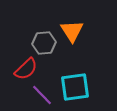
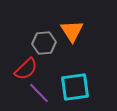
purple line: moved 3 px left, 2 px up
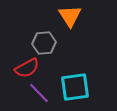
orange triangle: moved 2 px left, 15 px up
red semicircle: moved 1 px right, 1 px up; rotated 15 degrees clockwise
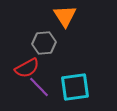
orange triangle: moved 5 px left
purple line: moved 6 px up
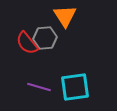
gray hexagon: moved 1 px right, 5 px up
red semicircle: moved 25 px up; rotated 80 degrees clockwise
purple line: rotated 30 degrees counterclockwise
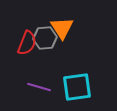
orange triangle: moved 3 px left, 12 px down
red semicircle: rotated 120 degrees counterclockwise
cyan square: moved 2 px right
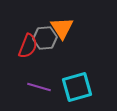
red semicircle: moved 1 px right, 3 px down
cyan square: rotated 8 degrees counterclockwise
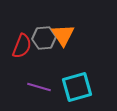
orange triangle: moved 1 px right, 7 px down
gray hexagon: moved 1 px left
red semicircle: moved 6 px left
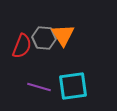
gray hexagon: rotated 10 degrees clockwise
cyan square: moved 4 px left, 1 px up; rotated 8 degrees clockwise
